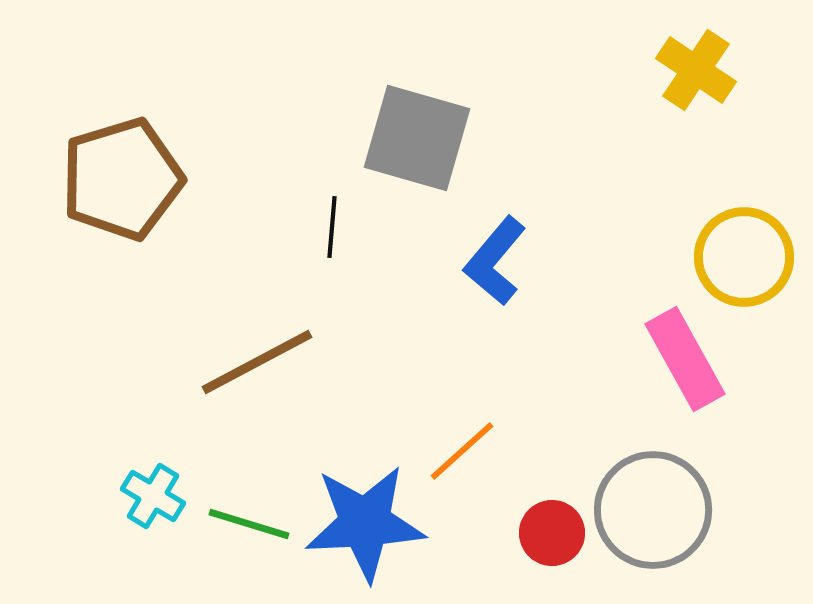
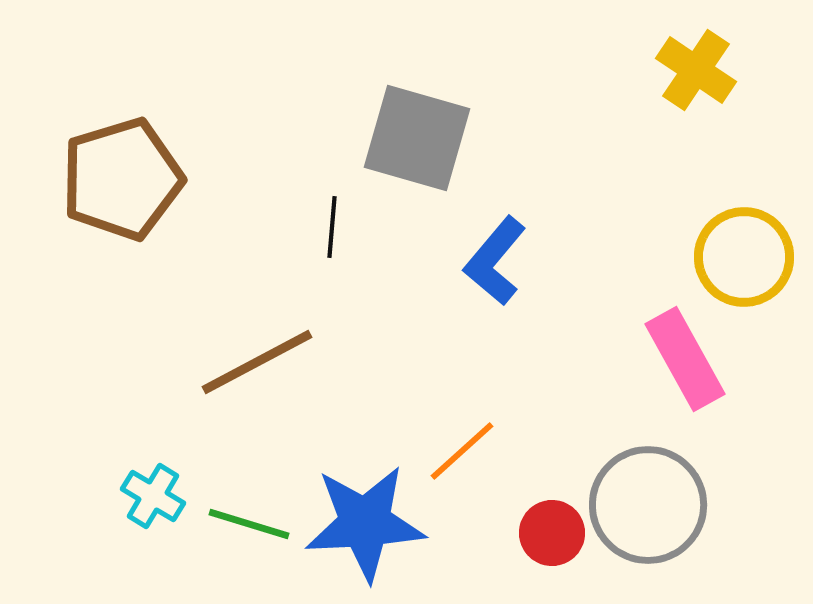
gray circle: moved 5 px left, 5 px up
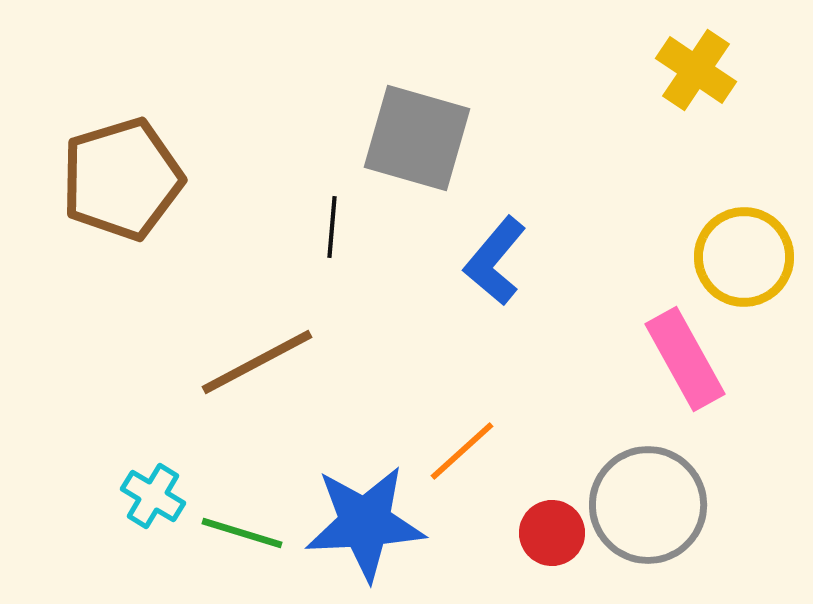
green line: moved 7 px left, 9 px down
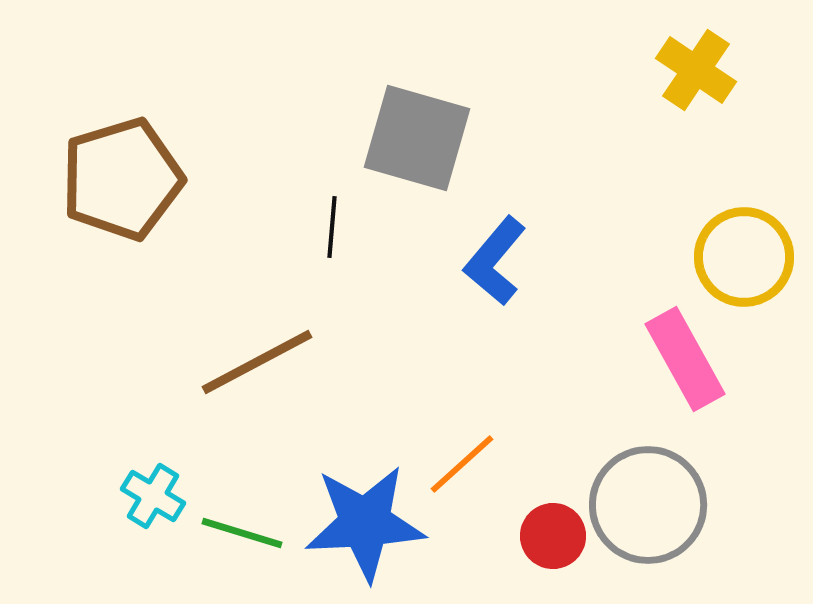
orange line: moved 13 px down
red circle: moved 1 px right, 3 px down
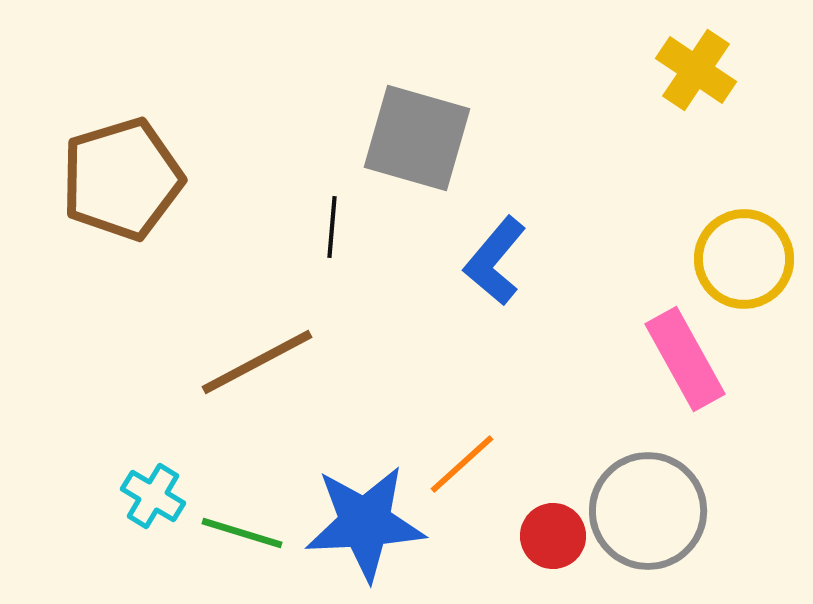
yellow circle: moved 2 px down
gray circle: moved 6 px down
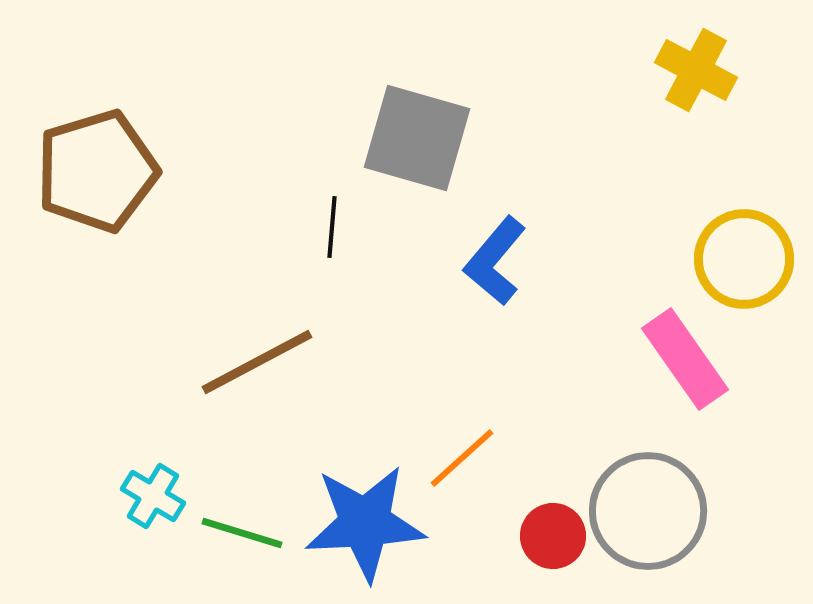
yellow cross: rotated 6 degrees counterclockwise
brown pentagon: moved 25 px left, 8 px up
pink rectangle: rotated 6 degrees counterclockwise
orange line: moved 6 px up
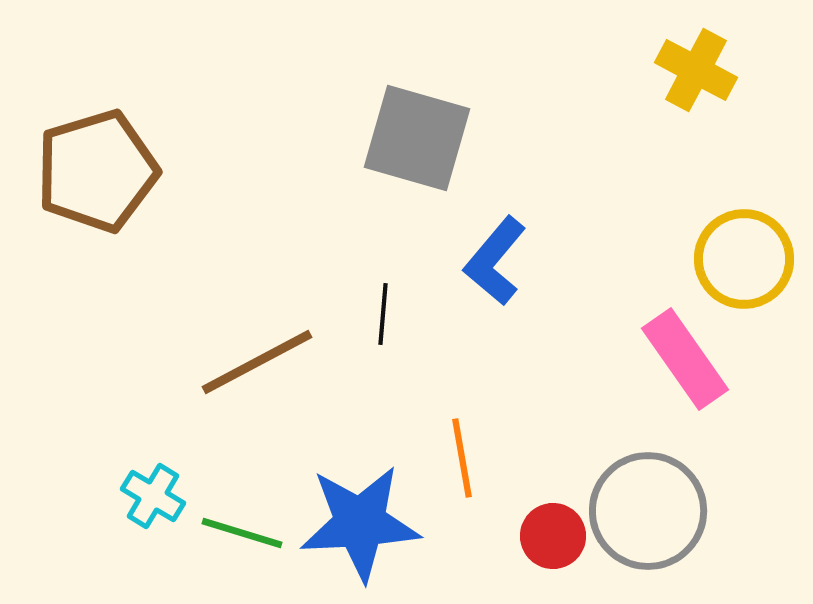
black line: moved 51 px right, 87 px down
orange line: rotated 58 degrees counterclockwise
blue star: moved 5 px left
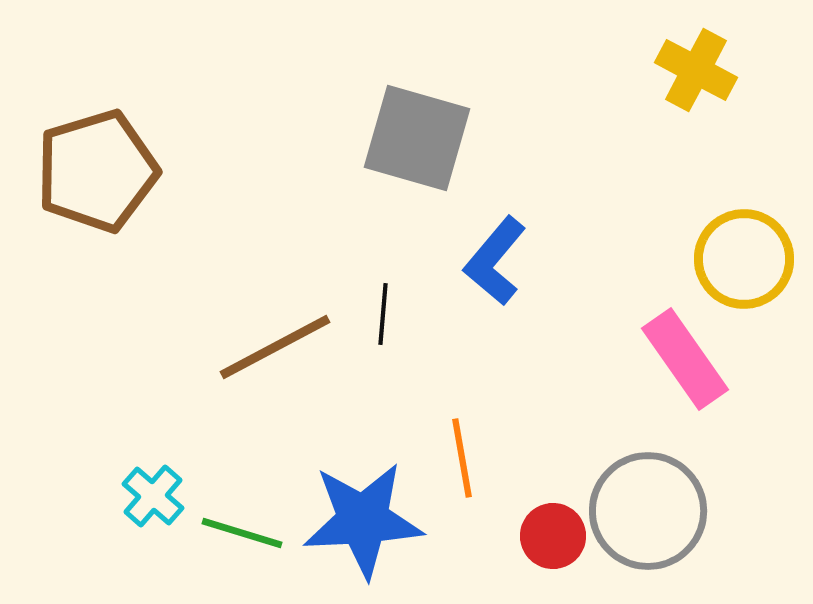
brown line: moved 18 px right, 15 px up
cyan cross: rotated 10 degrees clockwise
blue star: moved 3 px right, 3 px up
